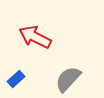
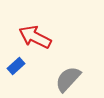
blue rectangle: moved 13 px up
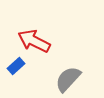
red arrow: moved 1 px left, 4 px down
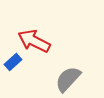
blue rectangle: moved 3 px left, 4 px up
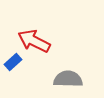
gray semicircle: rotated 48 degrees clockwise
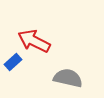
gray semicircle: moved 1 px up; rotated 12 degrees clockwise
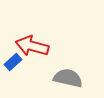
red arrow: moved 2 px left, 5 px down; rotated 12 degrees counterclockwise
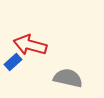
red arrow: moved 2 px left, 1 px up
